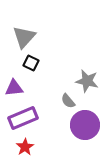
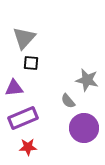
gray triangle: moved 1 px down
black square: rotated 21 degrees counterclockwise
gray star: moved 1 px up
purple circle: moved 1 px left, 3 px down
red star: moved 3 px right; rotated 30 degrees clockwise
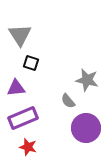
gray triangle: moved 4 px left, 3 px up; rotated 15 degrees counterclockwise
black square: rotated 14 degrees clockwise
purple triangle: moved 2 px right
purple circle: moved 2 px right
red star: rotated 18 degrees clockwise
